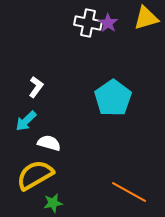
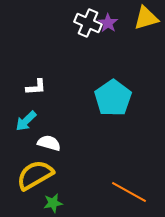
white cross: rotated 12 degrees clockwise
white L-shape: rotated 50 degrees clockwise
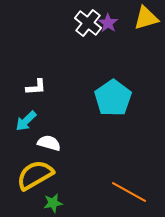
white cross: rotated 16 degrees clockwise
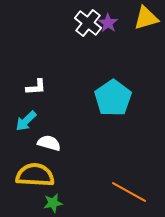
yellow semicircle: rotated 33 degrees clockwise
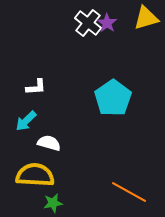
purple star: moved 1 px left
